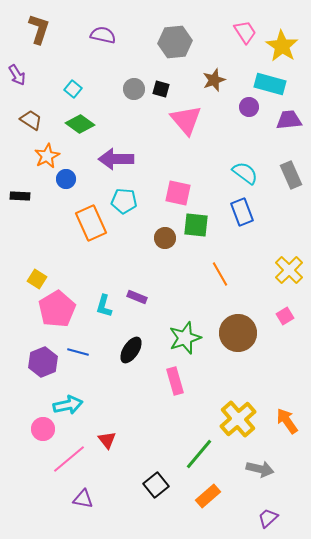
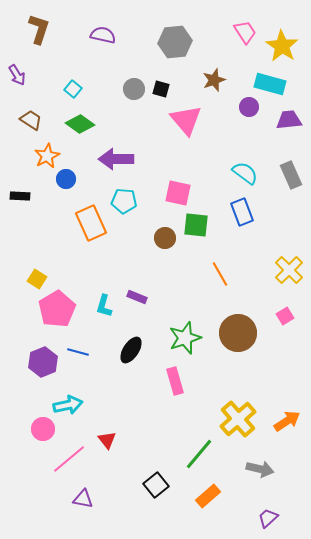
orange arrow at (287, 421): rotated 92 degrees clockwise
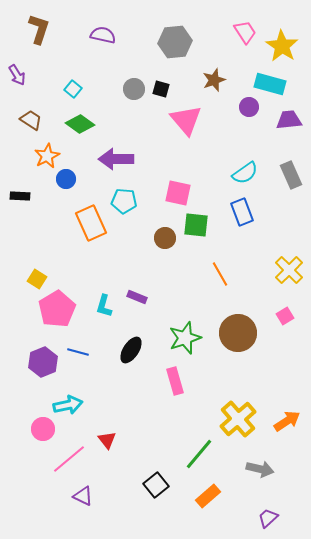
cyan semicircle at (245, 173): rotated 108 degrees clockwise
purple triangle at (83, 499): moved 3 px up; rotated 15 degrees clockwise
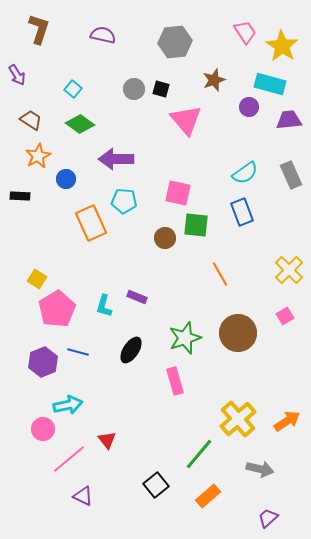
orange star at (47, 156): moved 9 px left
